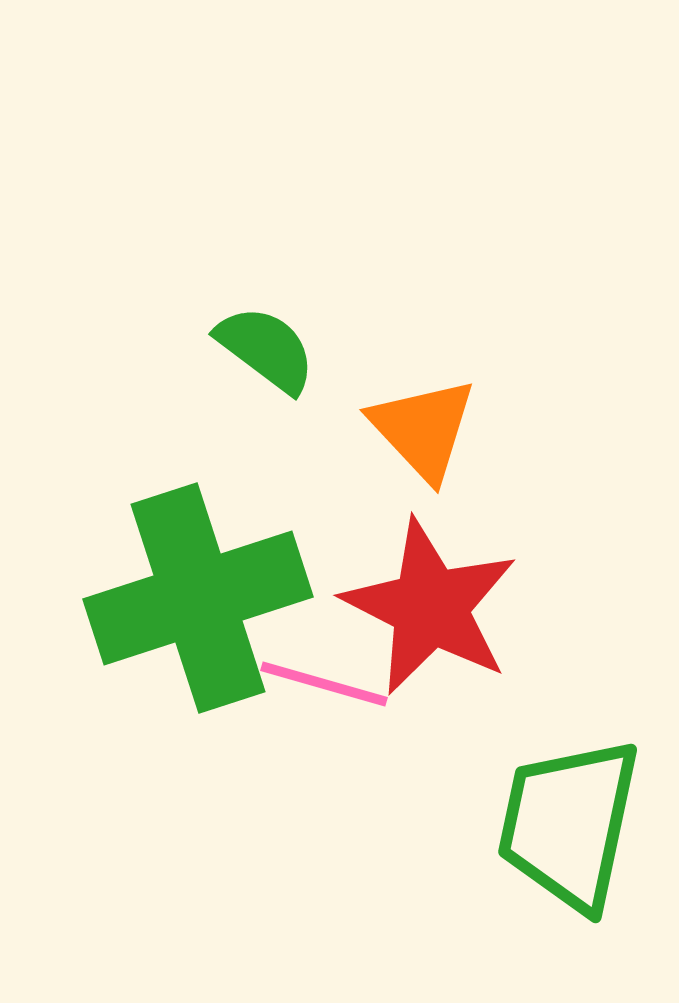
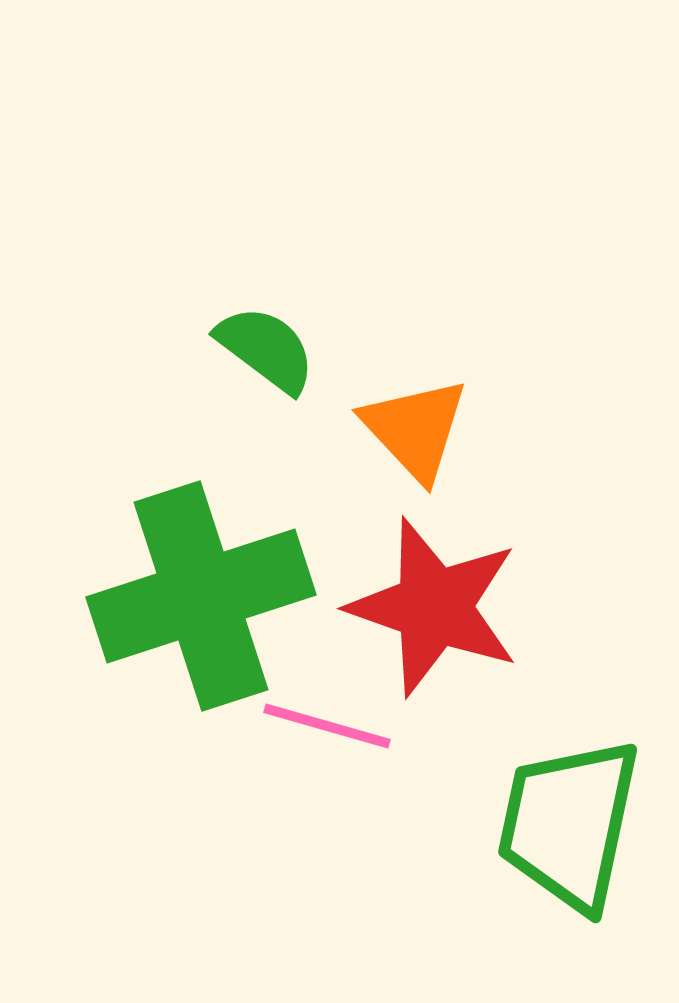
orange triangle: moved 8 px left
green cross: moved 3 px right, 2 px up
red star: moved 4 px right; rotated 8 degrees counterclockwise
pink line: moved 3 px right, 42 px down
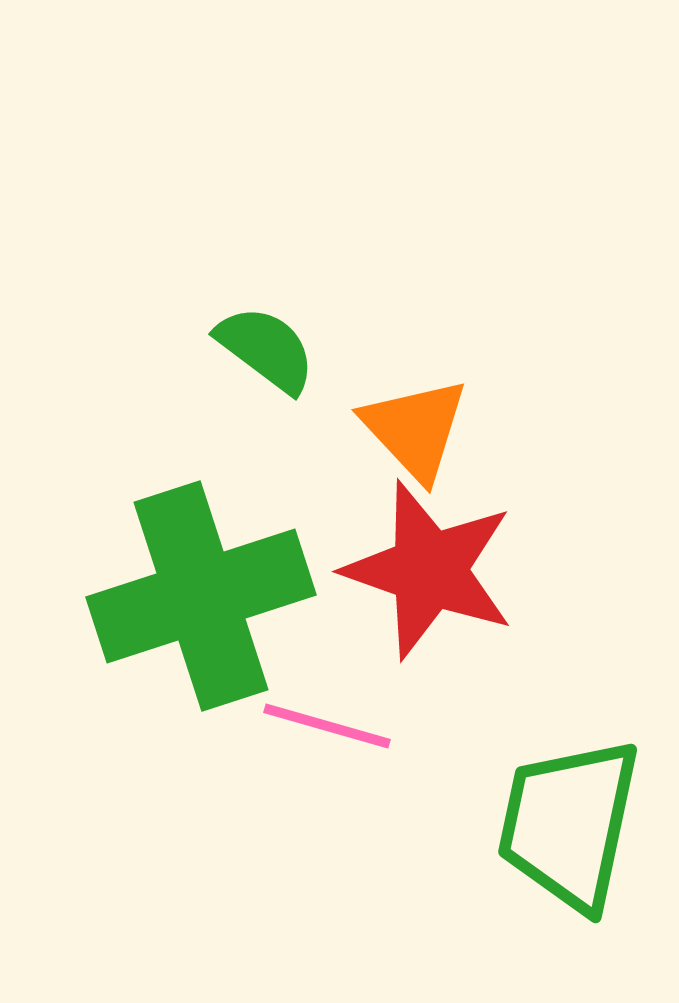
red star: moved 5 px left, 37 px up
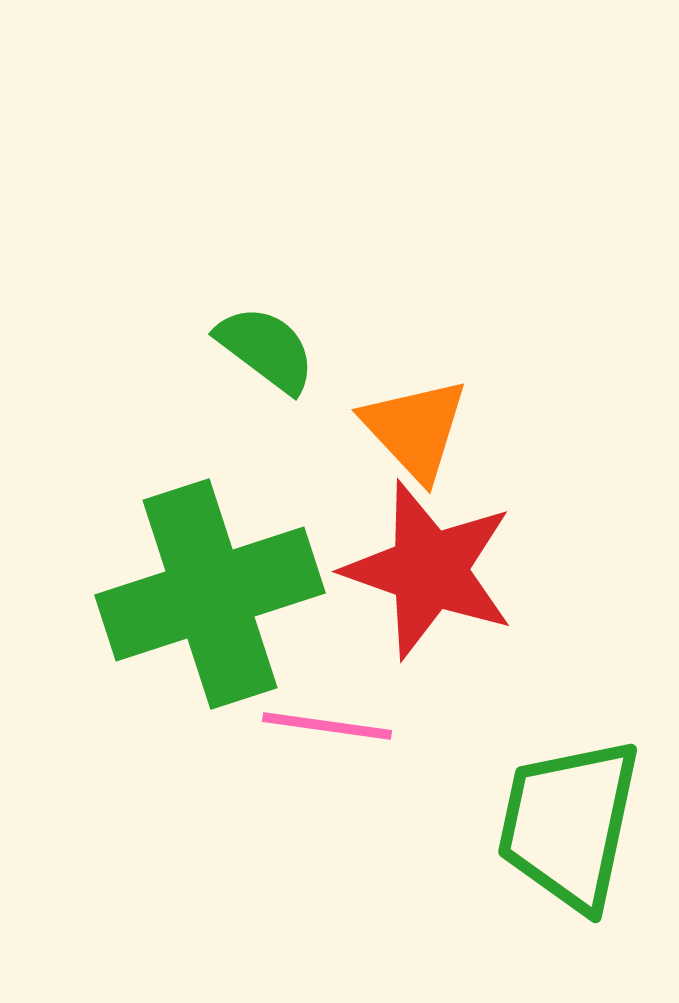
green cross: moved 9 px right, 2 px up
pink line: rotated 8 degrees counterclockwise
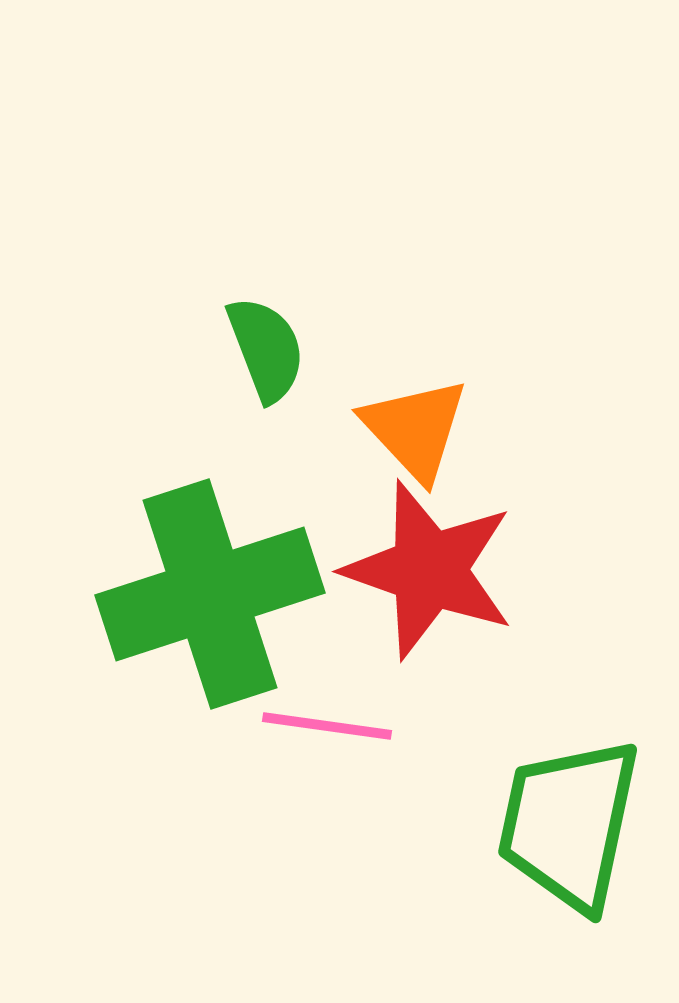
green semicircle: rotated 32 degrees clockwise
